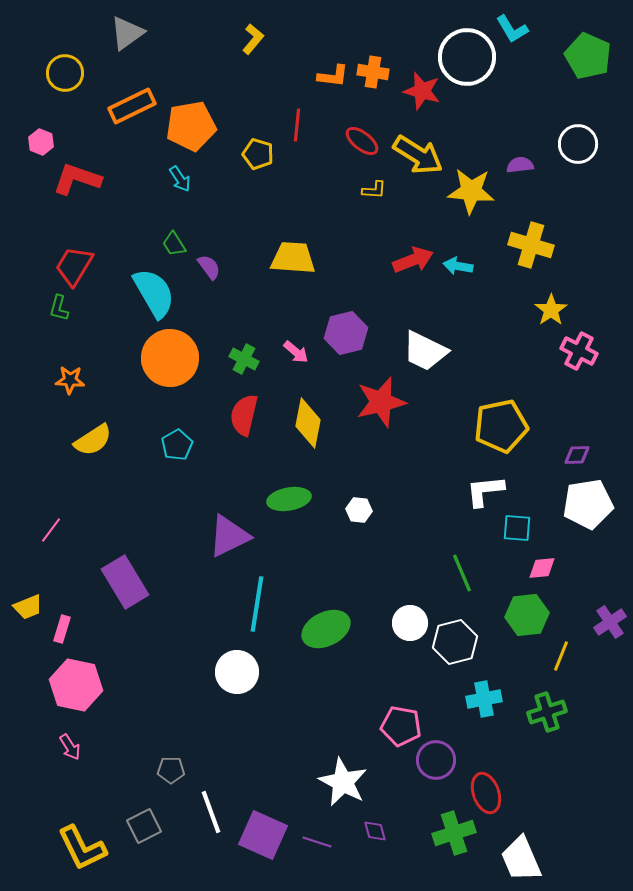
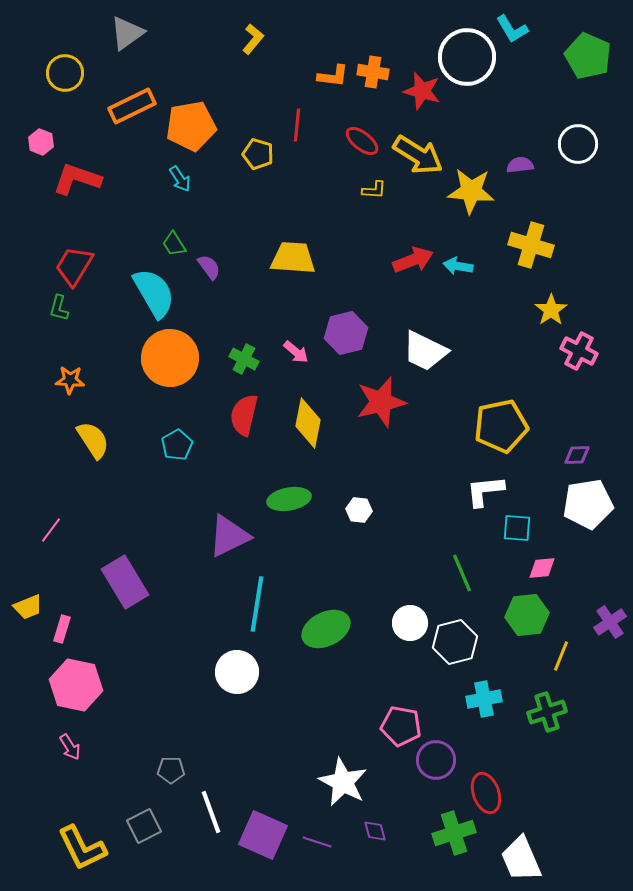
yellow semicircle at (93, 440): rotated 90 degrees counterclockwise
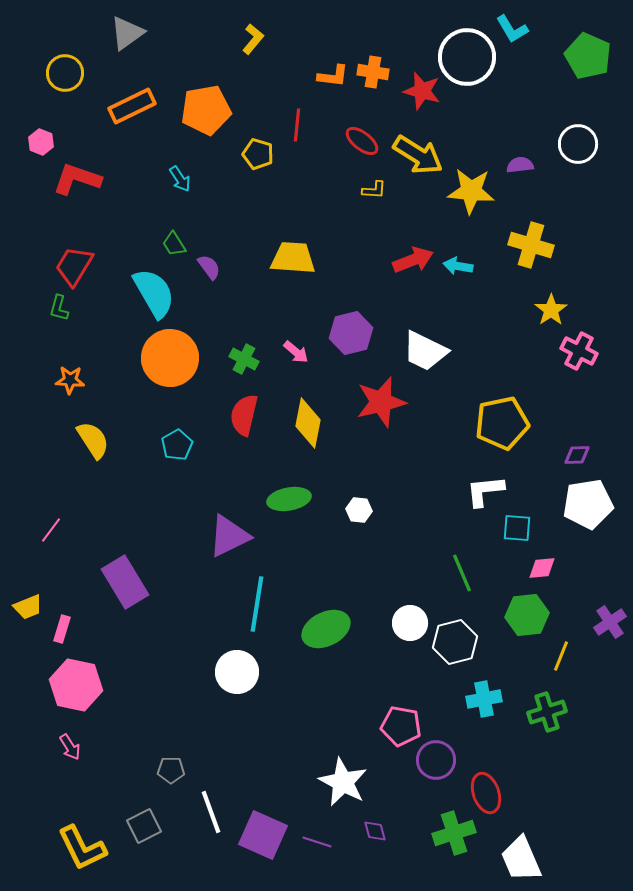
orange pentagon at (191, 126): moved 15 px right, 16 px up
purple hexagon at (346, 333): moved 5 px right
yellow pentagon at (501, 426): moved 1 px right, 3 px up
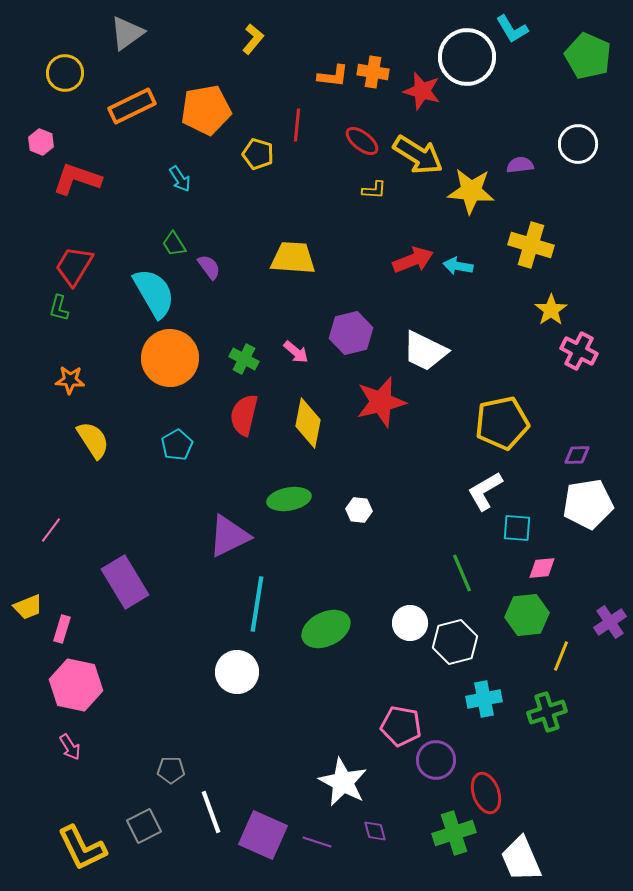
white L-shape at (485, 491): rotated 24 degrees counterclockwise
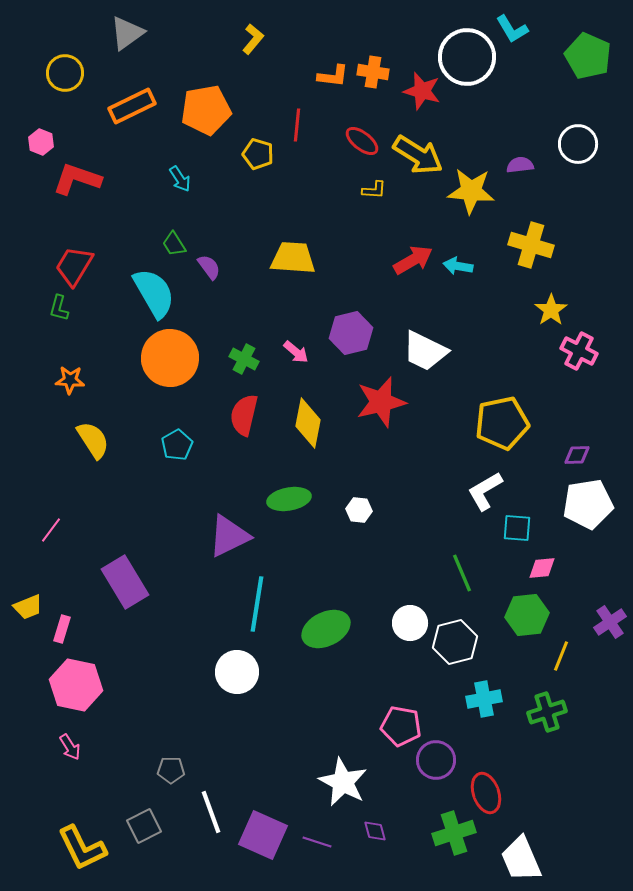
red arrow at (413, 260): rotated 9 degrees counterclockwise
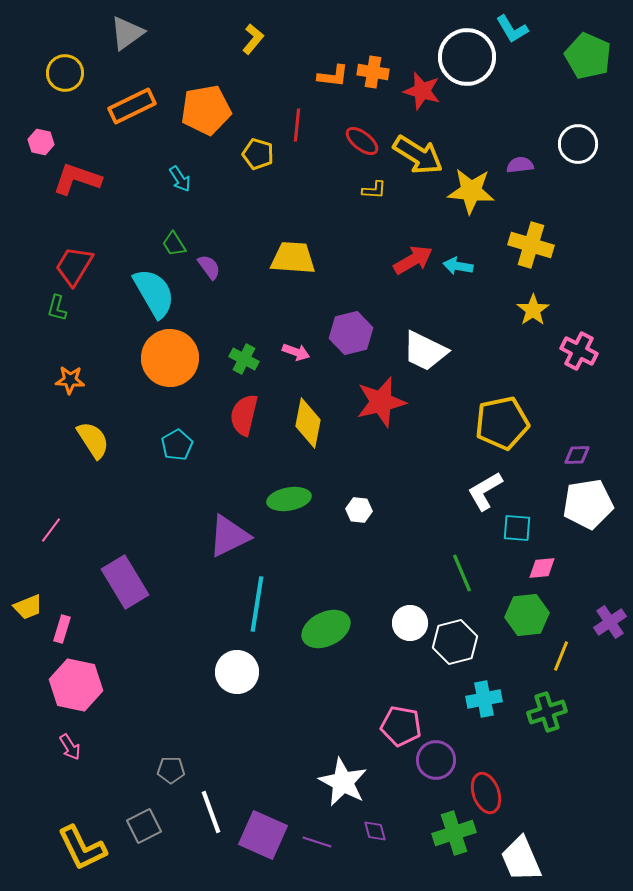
pink hexagon at (41, 142): rotated 10 degrees counterclockwise
green L-shape at (59, 308): moved 2 px left
yellow star at (551, 310): moved 18 px left
pink arrow at (296, 352): rotated 20 degrees counterclockwise
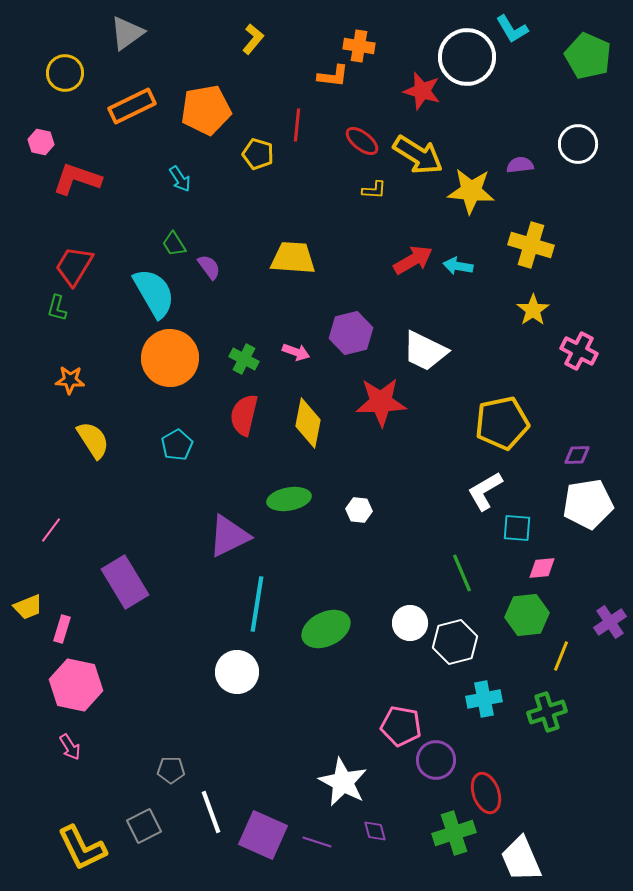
orange cross at (373, 72): moved 14 px left, 26 px up
red star at (381, 402): rotated 12 degrees clockwise
